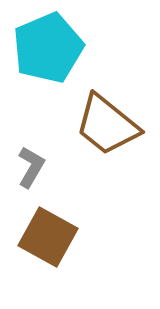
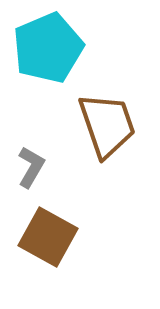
brown trapezoid: rotated 148 degrees counterclockwise
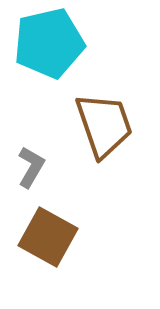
cyan pentagon: moved 1 px right, 5 px up; rotated 10 degrees clockwise
brown trapezoid: moved 3 px left
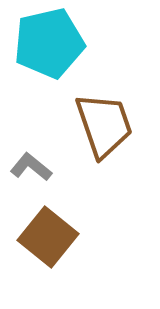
gray L-shape: rotated 81 degrees counterclockwise
brown square: rotated 10 degrees clockwise
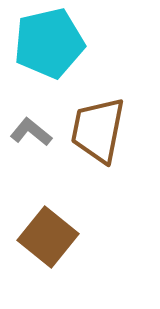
brown trapezoid: moved 6 px left, 5 px down; rotated 150 degrees counterclockwise
gray L-shape: moved 35 px up
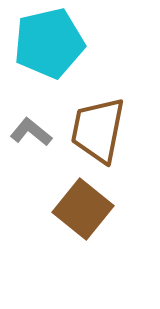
brown square: moved 35 px right, 28 px up
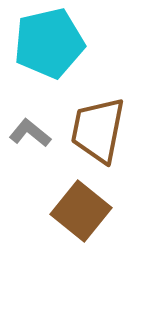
gray L-shape: moved 1 px left, 1 px down
brown square: moved 2 px left, 2 px down
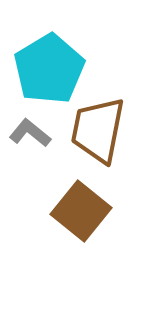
cyan pentagon: moved 26 px down; rotated 18 degrees counterclockwise
